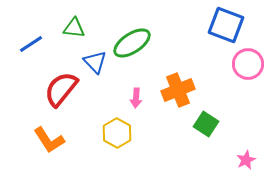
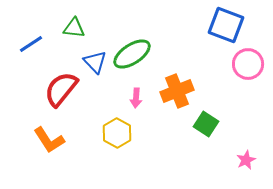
green ellipse: moved 11 px down
orange cross: moved 1 px left, 1 px down
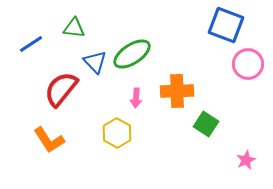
orange cross: rotated 20 degrees clockwise
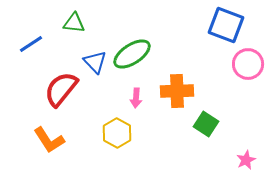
green triangle: moved 5 px up
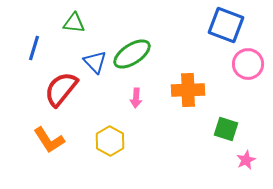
blue line: moved 3 px right, 4 px down; rotated 40 degrees counterclockwise
orange cross: moved 11 px right, 1 px up
green square: moved 20 px right, 5 px down; rotated 15 degrees counterclockwise
yellow hexagon: moved 7 px left, 8 px down
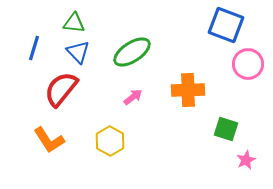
green ellipse: moved 2 px up
blue triangle: moved 17 px left, 10 px up
pink arrow: moved 3 px left, 1 px up; rotated 132 degrees counterclockwise
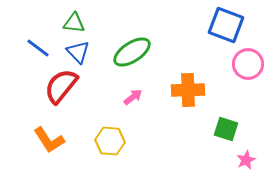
blue line: moved 4 px right; rotated 70 degrees counterclockwise
red semicircle: moved 3 px up
yellow hexagon: rotated 24 degrees counterclockwise
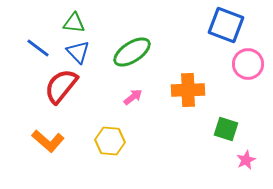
orange L-shape: moved 1 px left, 1 px down; rotated 16 degrees counterclockwise
